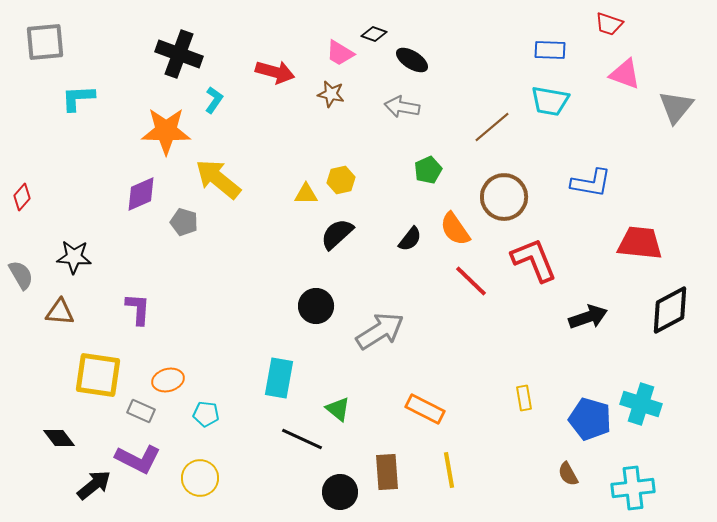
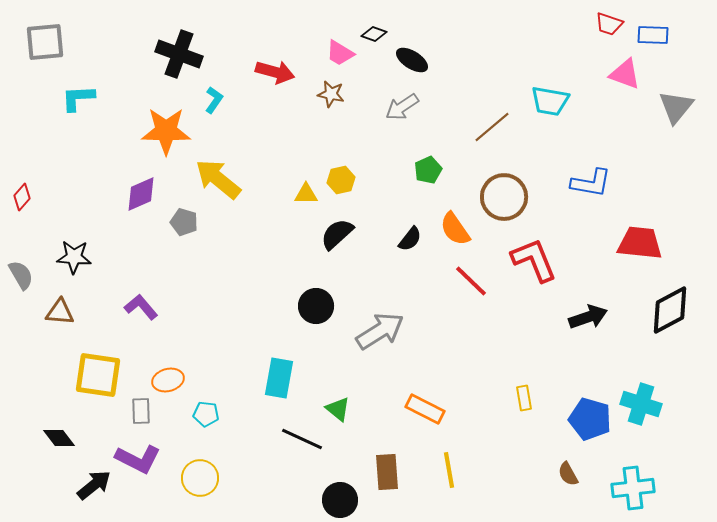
blue rectangle at (550, 50): moved 103 px right, 15 px up
gray arrow at (402, 107): rotated 44 degrees counterclockwise
purple L-shape at (138, 309): moved 3 px right, 2 px up; rotated 44 degrees counterclockwise
gray rectangle at (141, 411): rotated 64 degrees clockwise
black circle at (340, 492): moved 8 px down
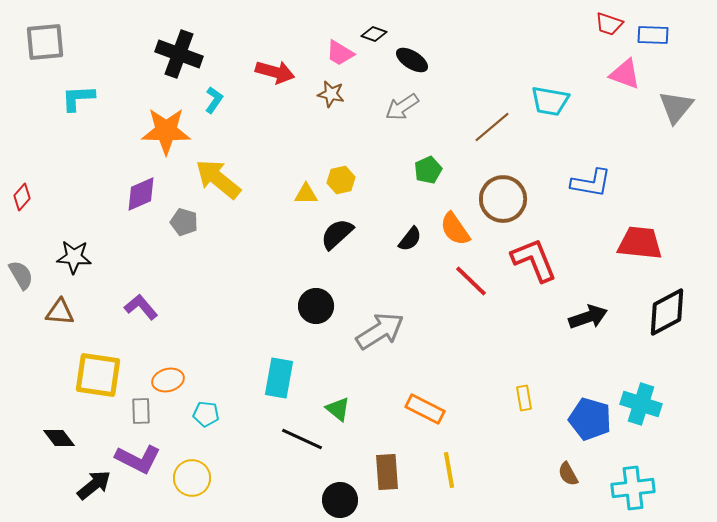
brown circle at (504, 197): moved 1 px left, 2 px down
black diamond at (670, 310): moved 3 px left, 2 px down
yellow circle at (200, 478): moved 8 px left
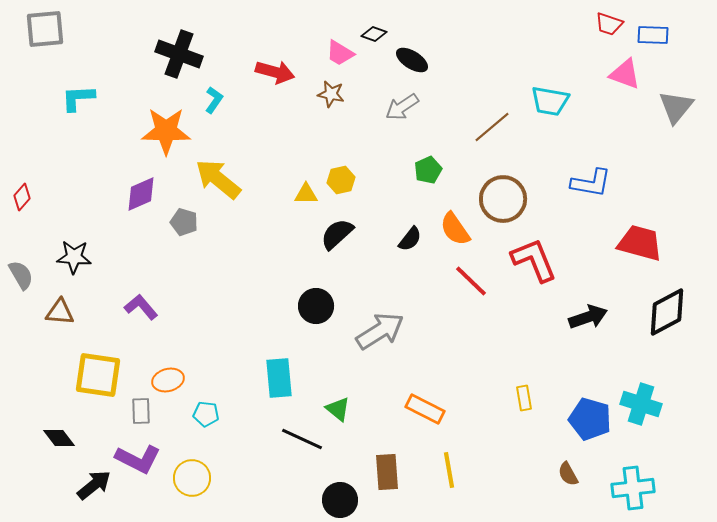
gray square at (45, 42): moved 13 px up
red trapezoid at (640, 243): rotated 9 degrees clockwise
cyan rectangle at (279, 378): rotated 15 degrees counterclockwise
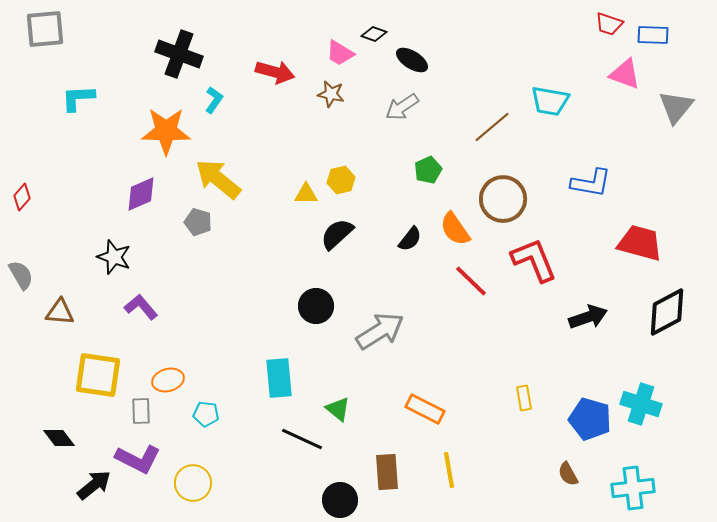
gray pentagon at (184, 222): moved 14 px right
black star at (74, 257): moved 40 px right; rotated 16 degrees clockwise
yellow circle at (192, 478): moved 1 px right, 5 px down
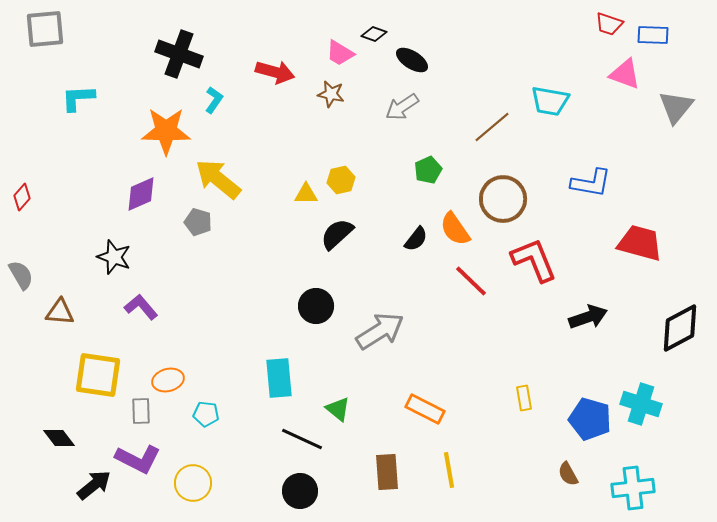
black semicircle at (410, 239): moved 6 px right
black diamond at (667, 312): moved 13 px right, 16 px down
black circle at (340, 500): moved 40 px left, 9 px up
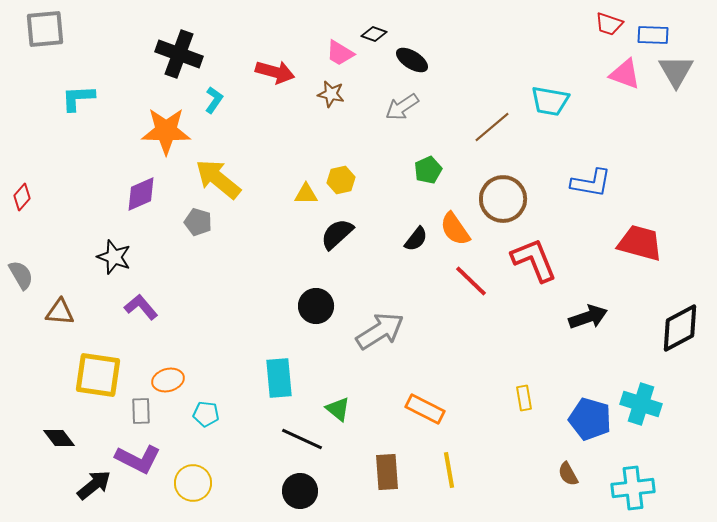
gray triangle at (676, 107): moved 36 px up; rotated 9 degrees counterclockwise
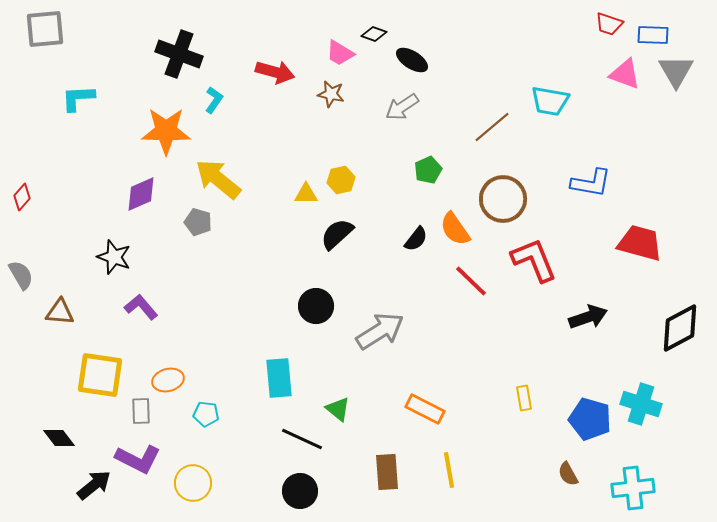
yellow square at (98, 375): moved 2 px right
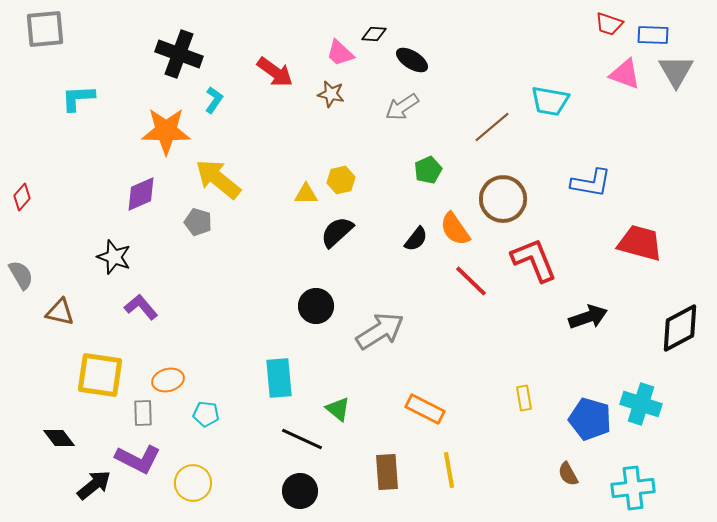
black diamond at (374, 34): rotated 15 degrees counterclockwise
pink trapezoid at (340, 53): rotated 12 degrees clockwise
red arrow at (275, 72): rotated 21 degrees clockwise
black semicircle at (337, 234): moved 2 px up
brown triangle at (60, 312): rotated 8 degrees clockwise
gray rectangle at (141, 411): moved 2 px right, 2 px down
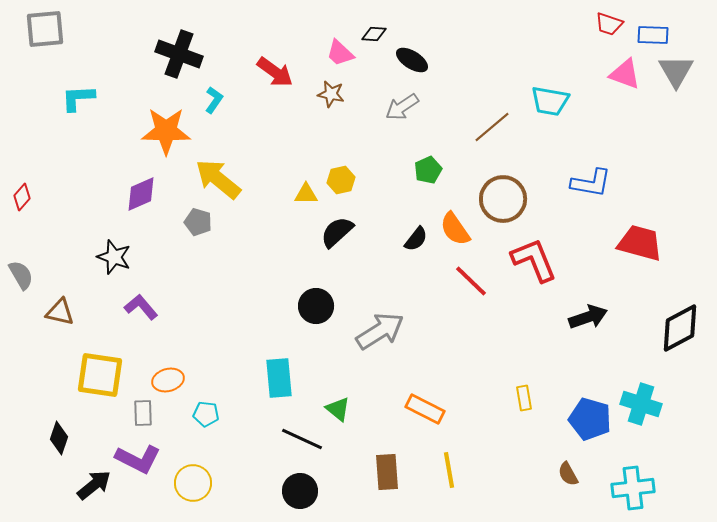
black diamond at (59, 438): rotated 56 degrees clockwise
